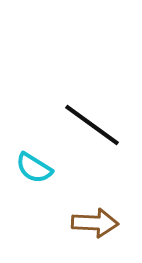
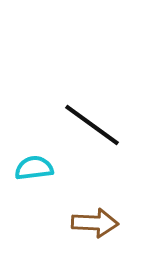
cyan semicircle: rotated 141 degrees clockwise
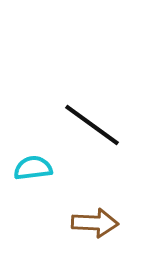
cyan semicircle: moved 1 px left
